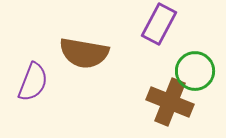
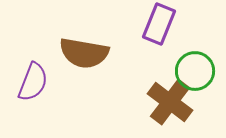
purple rectangle: rotated 6 degrees counterclockwise
brown cross: rotated 15 degrees clockwise
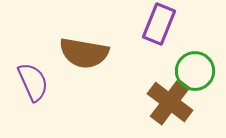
purple semicircle: rotated 45 degrees counterclockwise
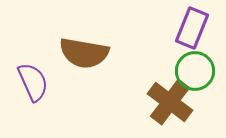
purple rectangle: moved 33 px right, 4 px down
